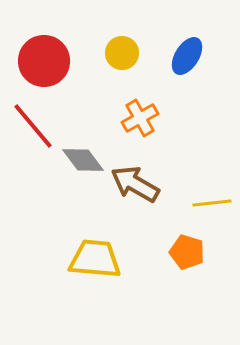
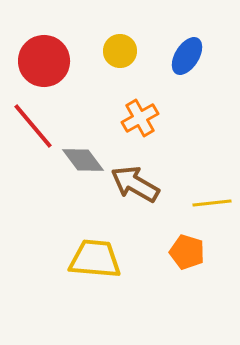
yellow circle: moved 2 px left, 2 px up
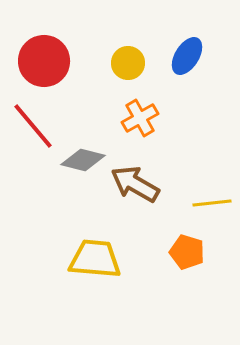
yellow circle: moved 8 px right, 12 px down
gray diamond: rotated 39 degrees counterclockwise
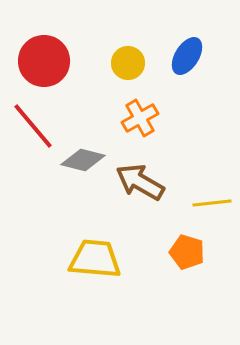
brown arrow: moved 5 px right, 2 px up
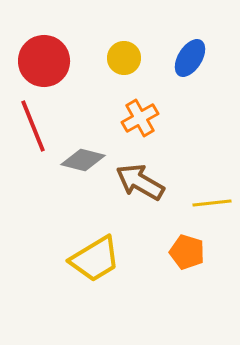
blue ellipse: moved 3 px right, 2 px down
yellow circle: moved 4 px left, 5 px up
red line: rotated 18 degrees clockwise
yellow trapezoid: rotated 144 degrees clockwise
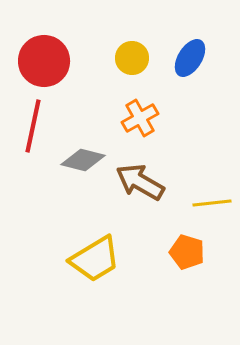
yellow circle: moved 8 px right
red line: rotated 34 degrees clockwise
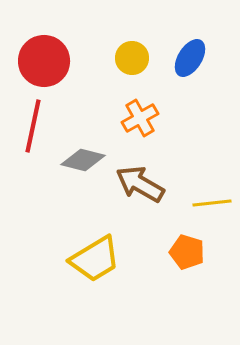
brown arrow: moved 2 px down
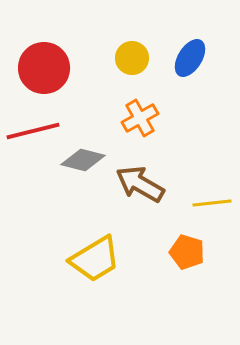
red circle: moved 7 px down
red line: moved 5 px down; rotated 64 degrees clockwise
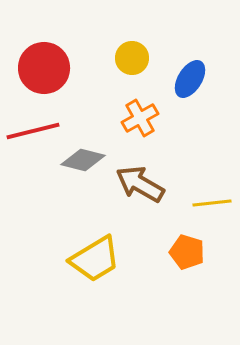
blue ellipse: moved 21 px down
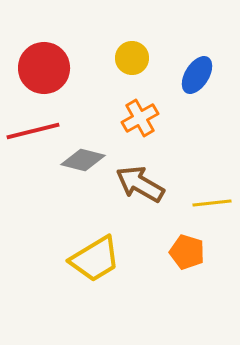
blue ellipse: moved 7 px right, 4 px up
